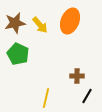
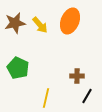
green pentagon: moved 14 px down
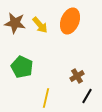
brown star: rotated 20 degrees clockwise
green pentagon: moved 4 px right, 1 px up
brown cross: rotated 32 degrees counterclockwise
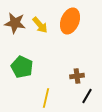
brown cross: rotated 24 degrees clockwise
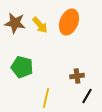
orange ellipse: moved 1 px left, 1 px down
green pentagon: rotated 10 degrees counterclockwise
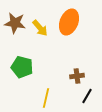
yellow arrow: moved 3 px down
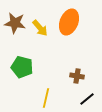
brown cross: rotated 16 degrees clockwise
black line: moved 3 px down; rotated 21 degrees clockwise
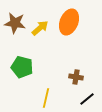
yellow arrow: rotated 90 degrees counterclockwise
brown cross: moved 1 px left, 1 px down
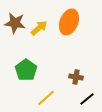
yellow arrow: moved 1 px left
green pentagon: moved 4 px right, 3 px down; rotated 20 degrees clockwise
yellow line: rotated 36 degrees clockwise
